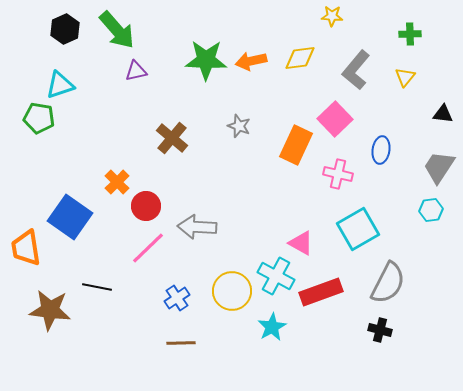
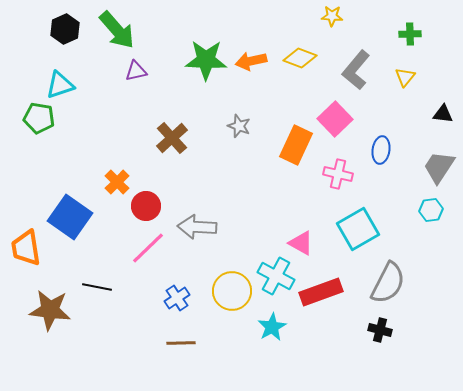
yellow diamond: rotated 28 degrees clockwise
brown cross: rotated 8 degrees clockwise
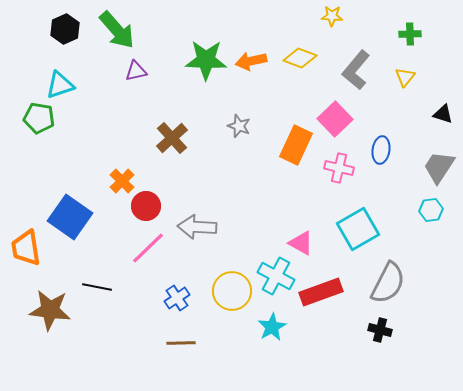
black triangle: rotated 10 degrees clockwise
pink cross: moved 1 px right, 6 px up
orange cross: moved 5 px right, 1 px up
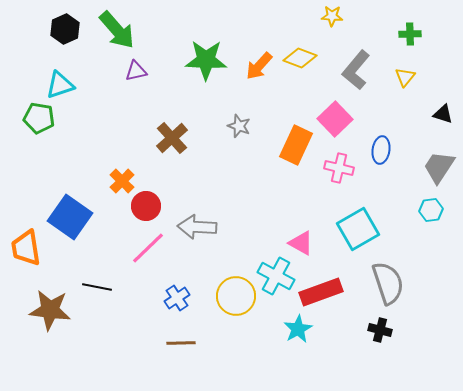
orange arrow: moved 8 px right, 5 px down; rotated 36 degrees counterclockwise
gray semicircle: rotated 45 degrees counterclockwise
yellow circle: moved 4 px right, 5 px down
cyan star: moved 26 px right, 2 px down
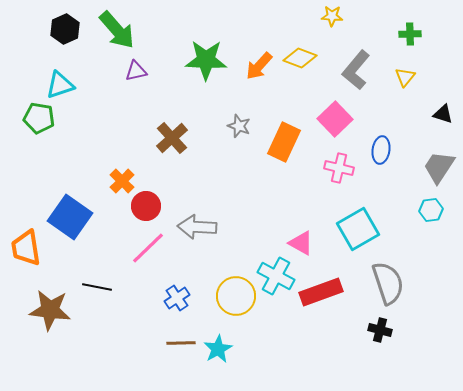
orange rectangle: moved 12 px left, 3 px up
cyan star: moved 80 px left, 20 px down
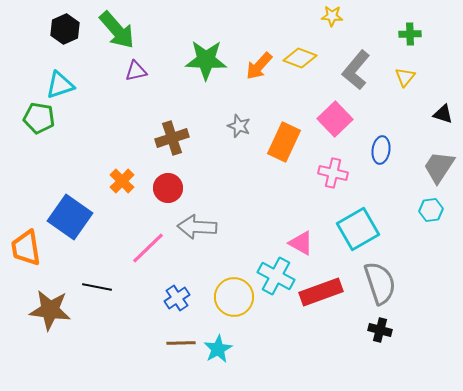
brown cross: rotated 24 degrees clockwise
pink cross: moved 6 px left, 5 px down
red circle: moved 22 px right, 18 px up
gray semicircle: moved 8 px left
yellow circle: moved 2 px left, 1 px down
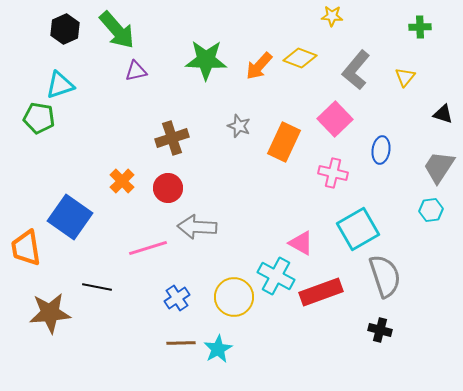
green cross: moved 10 px right, 7 px up
pink line: rotated 27 degrees clockwise
gray semicircle: moved 5 px right, 7 px up
brown star: moved 3 px down; rotated 12 degrees counterclockwise
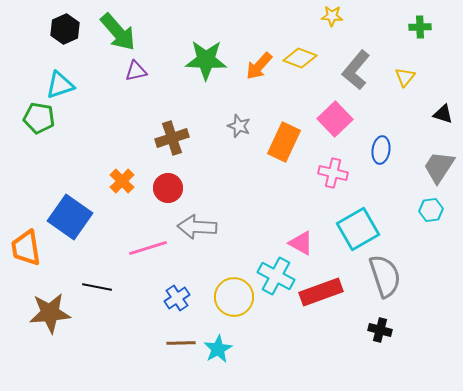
green arrow: moved 1 px right, 2 px down
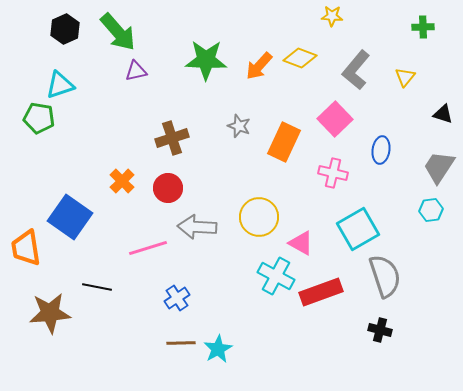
green cross: moved 3 px right
yellow circle: moved 25 px right, 80 px up
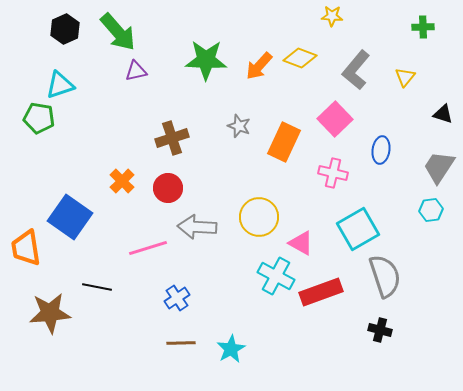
cyan star: moved 13 px right
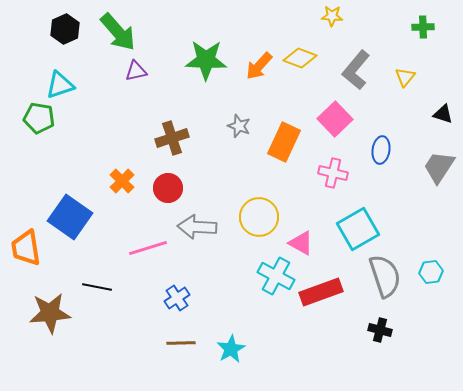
cyan hexagon: moved 62 px down
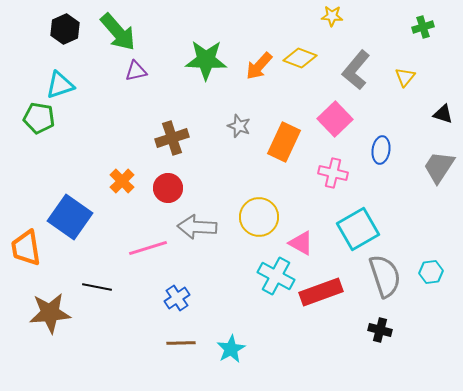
green cross: rotated 15 degrees counterclockwise
